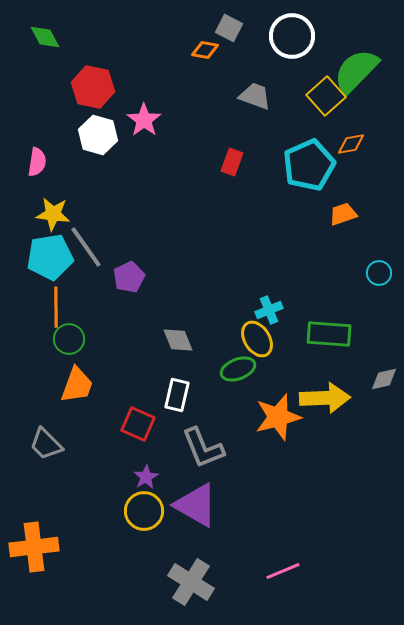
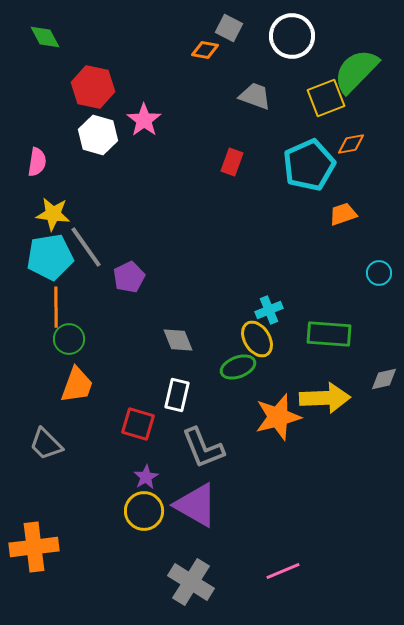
yellow square at (326, 96): moved 2 px down; rotated 21 degrees clockwise
green ellipse at (238, 369): moved 2 px up
red square at (138, 424): rotated 8 degrees counterclockwise
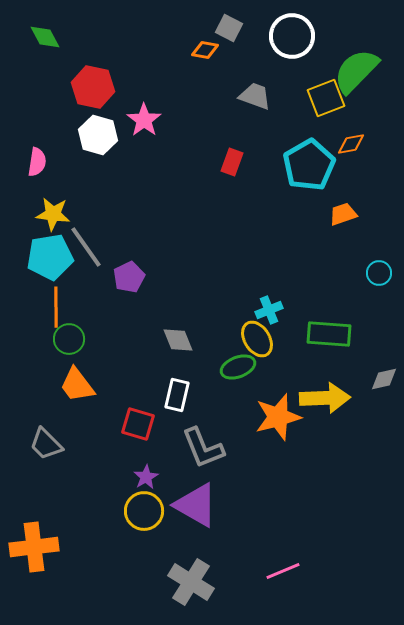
cyan pentagon at (309, 165): rotated 6 degrees counterclockwise
orange trapezoid at (77, 385): rotated 123 degrees clockwise
